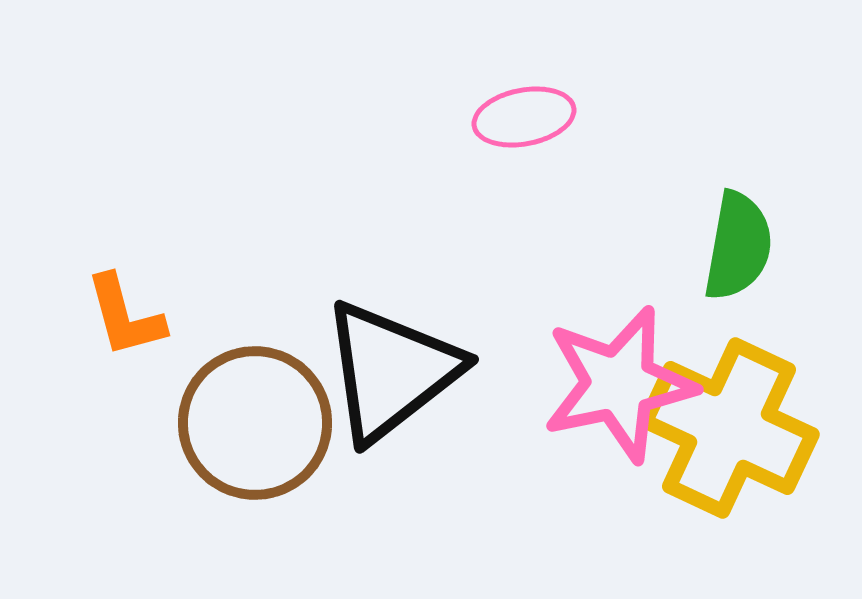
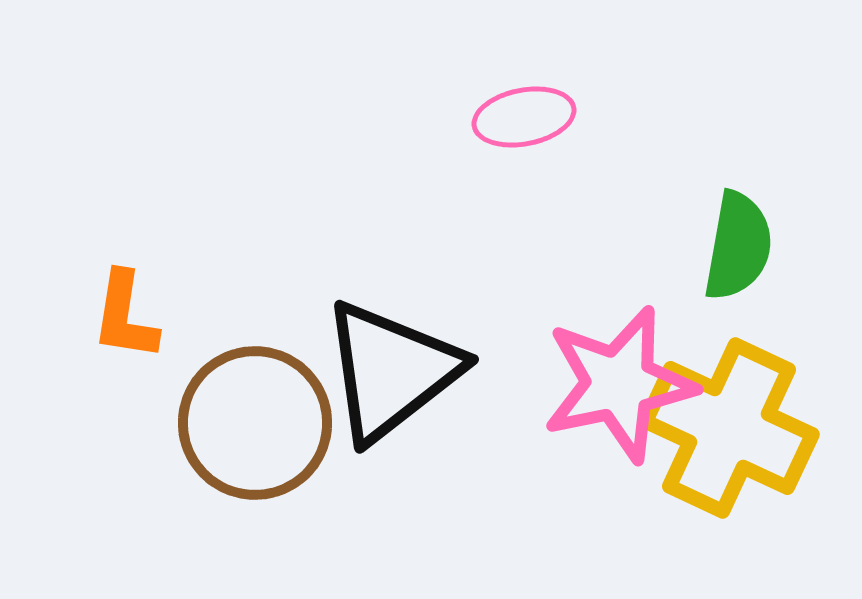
orange L-shape: rotated 24 degrees clockwise
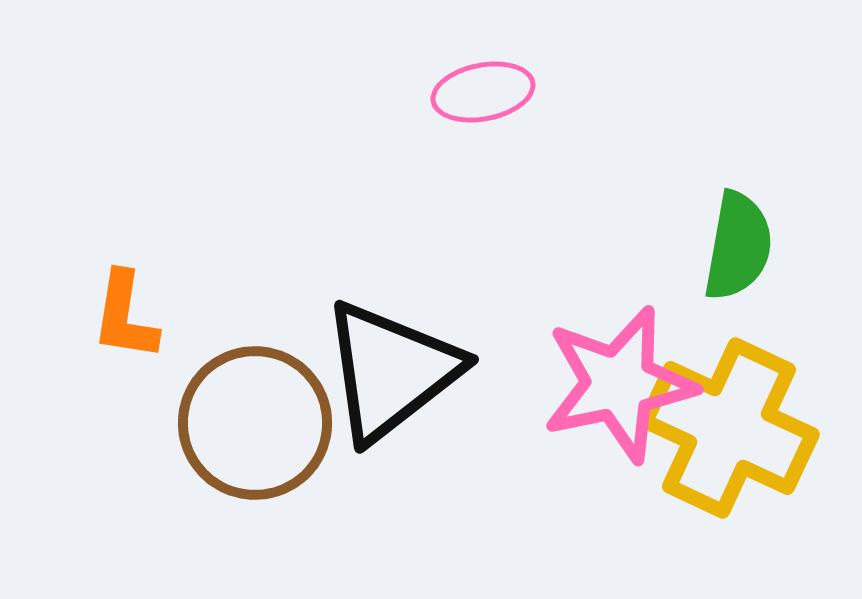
pink ellipse: moved 41 px left, 25 px up
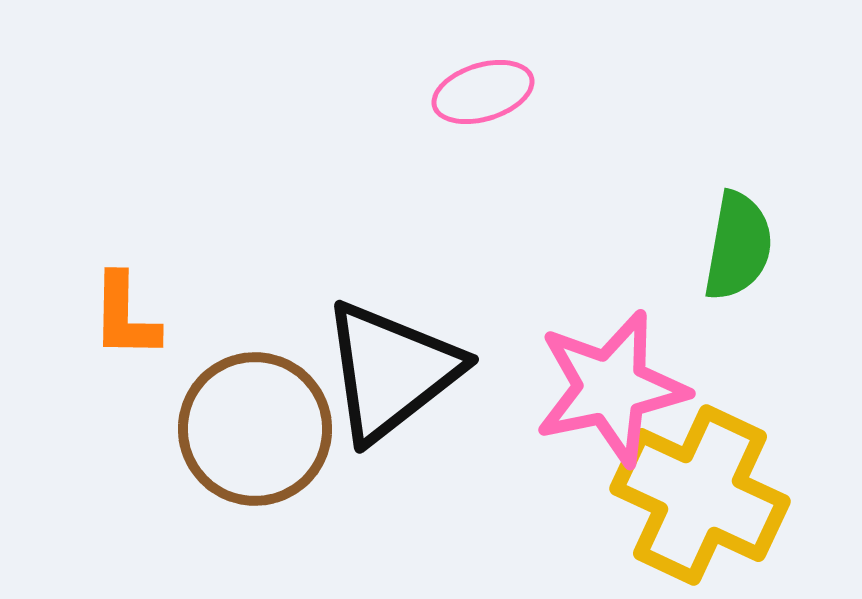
pink ellipse: rotated 6 degrees counterclockwise
orange L-shape: rotated 8 degrees counterclockwise
pink star: moved 8 px left, 4 px down
brown circle: moved 6 px down
yellow cross: moved 29 px left, 67 px down
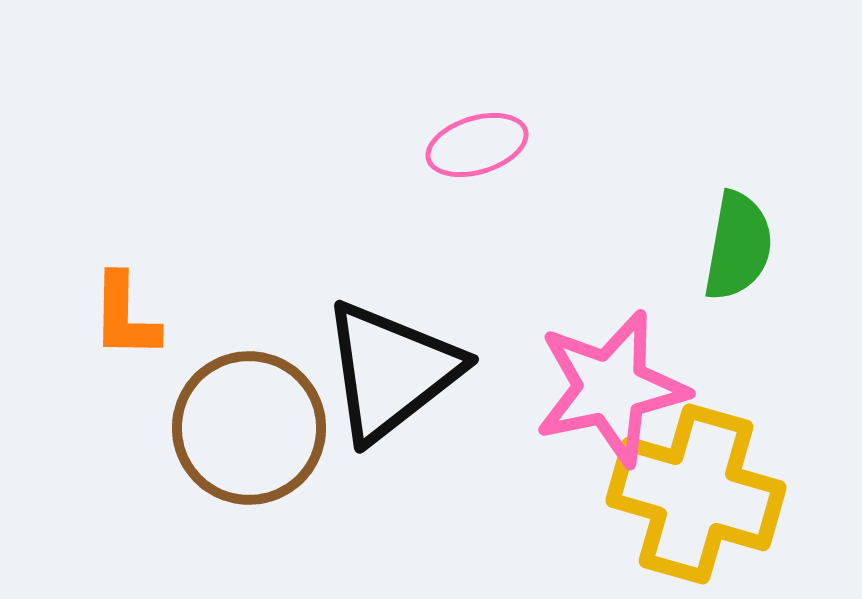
pink ellipse: moved 6 px left, 53 px down
brown circle: moved 6 px left, 1 px up
yellow cross: moved 4 px left, 1 px up; rotated 9 degrees counterclockwise
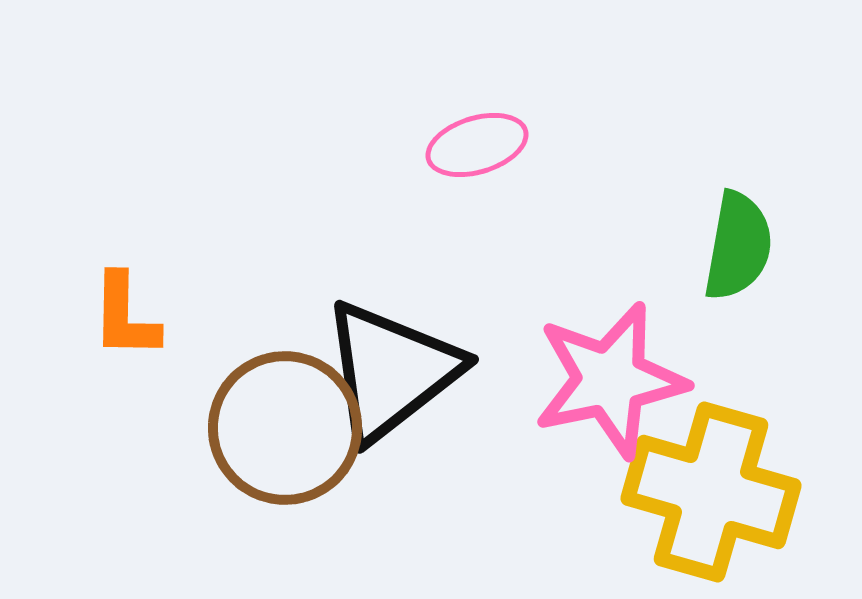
pink star: moved 1 px left, 8 px up
brown circle: moved 36 px right
yellow cross: moved 15 px right, 2 px up
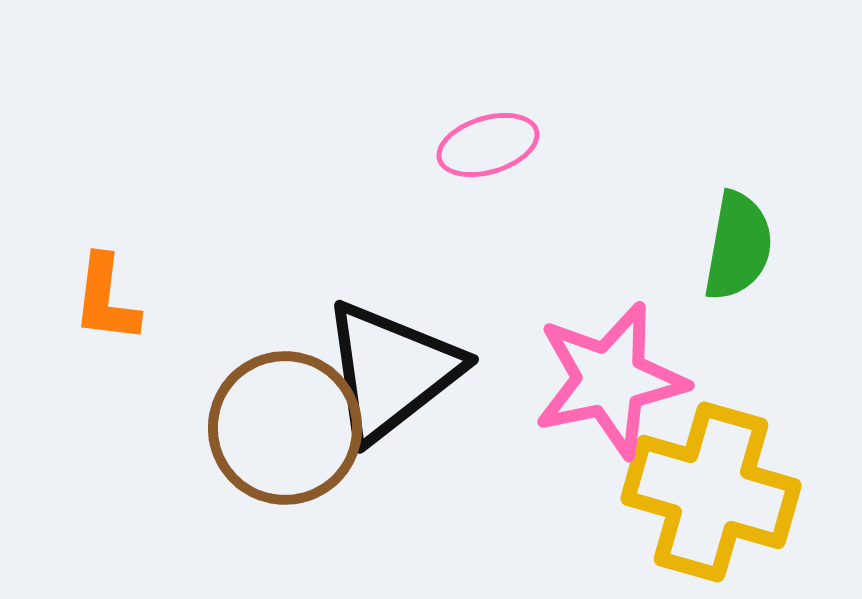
pink ellipse: moved 11 px right
orange L-shape: moved 19 px left, 17 px up; rotated 6 degrees clockwise
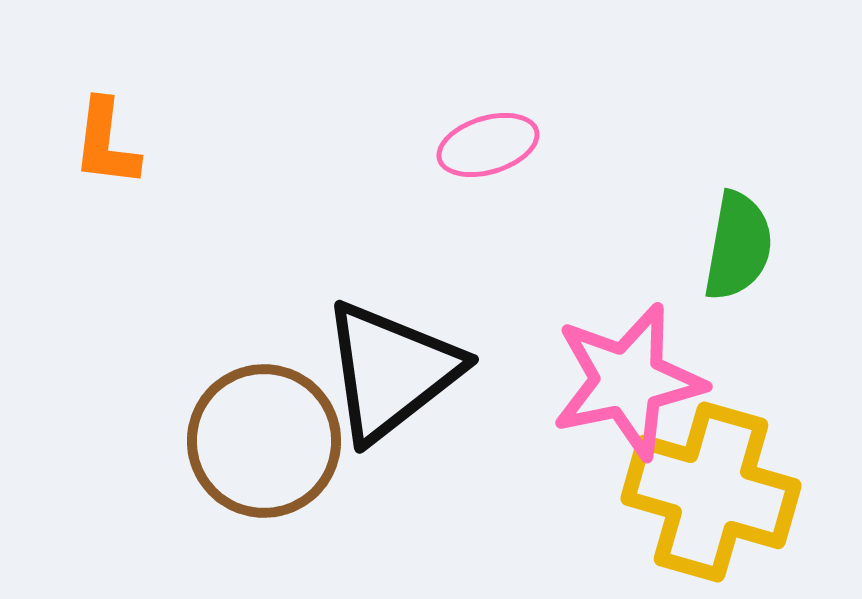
orange L-shape: moved 156 px up
pink star: moved 18 px right, 1 px down
brown circle: moved 21 px left, 13 px down
